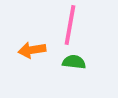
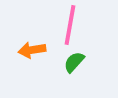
green semicircle: rotated 55 degrees counterclockwise
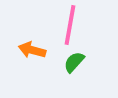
orange arrow: rotated 24 degrees clockwise
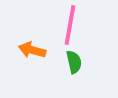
green semicircle: rotated 125 degrees clockwise
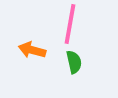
pink line: moved 1 px up
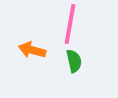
green semicircle: moved 1 px up
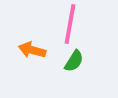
green semicircle: rotated 45 degrees clockwise
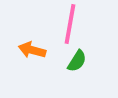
green semicircle: moved 3 px right
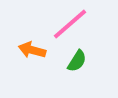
pink line: rotated 39 degrees clockwise
